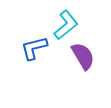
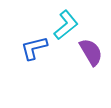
purple semicircle: moved 8 px right, 4 px up
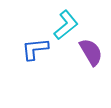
blue L-shape: moved 1 px right, 1 px down; rotated 8 degrees clockwise
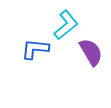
blue L-shape: rotated 12 degrees clockwise
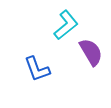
blue L-shape: moved 2 px right, 20 px down; rotated 116 degrees counterclockwise
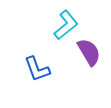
purple semicircle: moved 2 px left
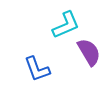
cyan L-shape: rotated 16 degrees clockwise
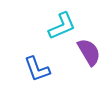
cyan L-shape: moved 4 px left, 1 px down
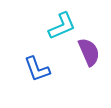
purple semicircle: rotated 8 degrees clockwise
